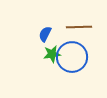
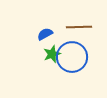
blue semicircle: rotated 35 degrees clockwise
green star: rotated 12 degrees counterclockwise
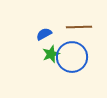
blue semicircle: moved 1 px left
green star: moved 1 px left
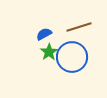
brown line: rotated 15 degrees counterclockwise
green star: moved 2 px left, 2 px up; rotated 12 degrees counterclockwise
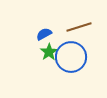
blue circle: moved 1 px left
